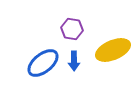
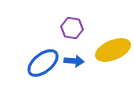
purple hexagon: moved 1 px up
blue arrow: rotated 84 degrees counterclockwise
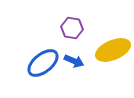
blue arrow: rotated 18 degrees clockwise
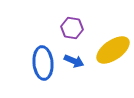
yellow ellipse: rotated 12 degrees counterclockwise
blue ellipse: rotated 56 degrees counterclockwise
